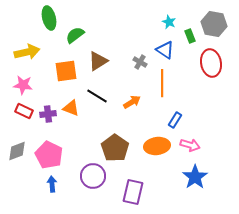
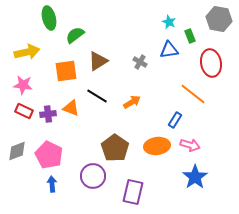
gray hexagon: moved 5 px right, 5 px up
blue triangle: moved 4 px right; rotated 42 degrees counterclockwise
orange line: moved 31 px right, 11 px down; rotated 52 degrees counterclockwise
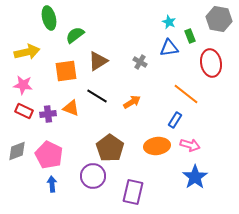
blue triangle: moved 2 px up
orange line: moved 7 px left
brown pentagon: moved 5 px left
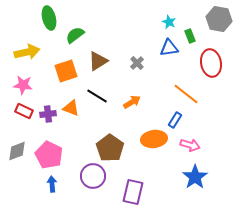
gray cross: moved 3 px left, 1 px down; rotated 16 degrees clockwise
orange square: rotated 10 degrees counterclockwise
orange ellipse: moved 3 px left, 7 px up
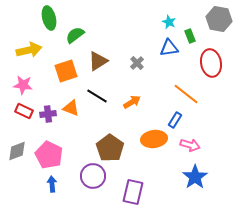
yellow arrow: moved 2 px right, 2 px up
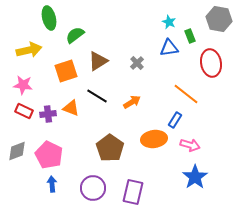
purple circle: moved 12 px down
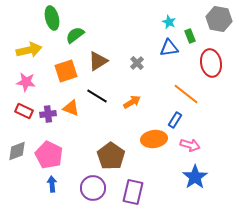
green ellipse: moved 3 px right
pink star: moved 3 px right, 3 px up
brown pentagon: moved 1 px right, 8 px down
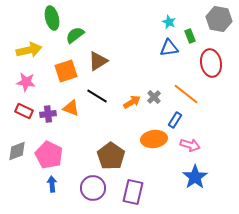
gray cross: moved 17 px right, 34 px down
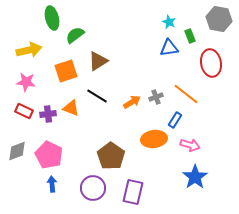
gray cross: moved 2 px right; rotated 24 degrees clockwise
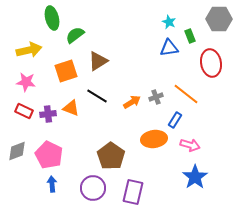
gray hexagon: rotated 10 degrees counterclockwise
